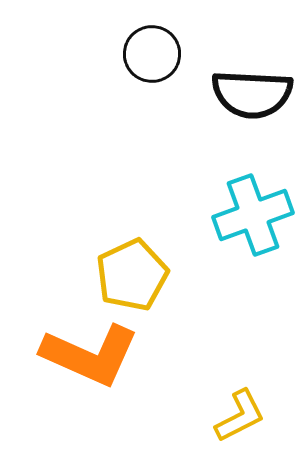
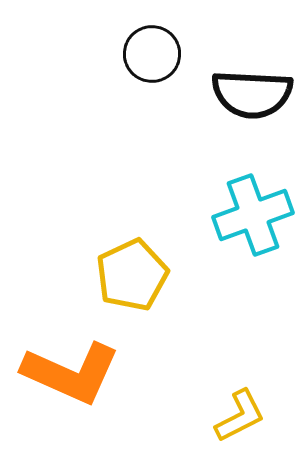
orange L-shape: moved 19 px left, 18 px down
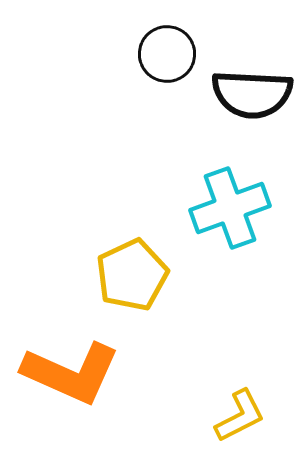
black circle: moved 15 px right
cyan cross: moved 23 px left, 7 px up
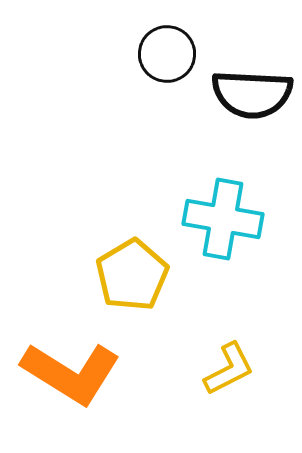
cyan cross: moved 7 px left, 11 px down; rotated 30 degrees clockwise
yellow pentagon: rotated 6 degrees counterclockwise
orange L-shape: rotated 8 degrees clockwise
yellow L-shape: moved 11 px left, 47 px up
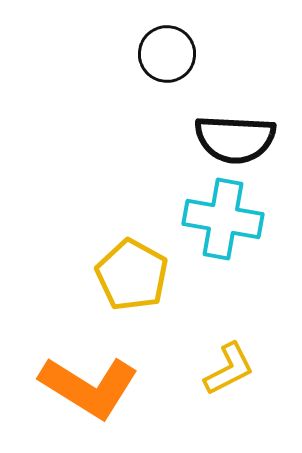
black semicircle: moved 17 px left, 45 px down
yellow pentagon: rotated 12 degrees counterclockwise
orange L-shape: moved 18 px right, 14 px down
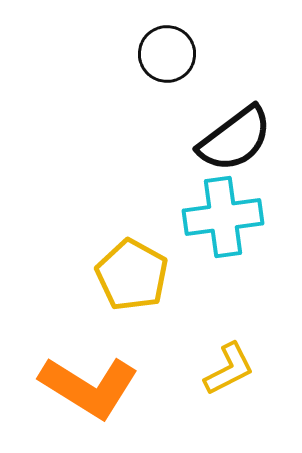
black semicircle: rotated 40 degrees counterclockwise
cyan cross: moved 2 px up; rotated 18 degrees counterclockwise
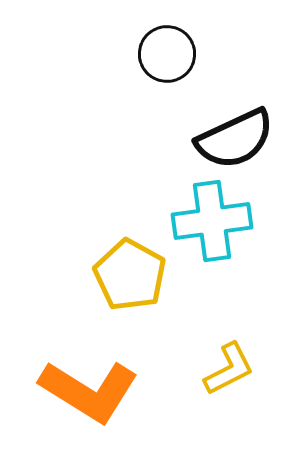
black semicircle: rotated 12 degrees clockwise
cyan cross: moved 11 px left, 4 px down
yellow pentagon: moved 2 px left
orange L-shape: moved 4 px down
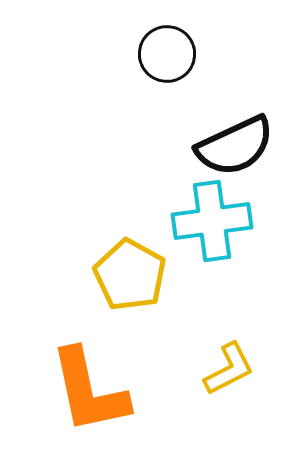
black semicircle: moved 7 px down
orange L-shape: rotated 46 degrees clockwise
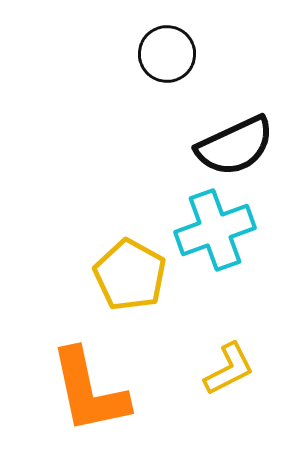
cyan cross: moved 3 px right, 9 px down; rotated 12 degrees counterclockwise
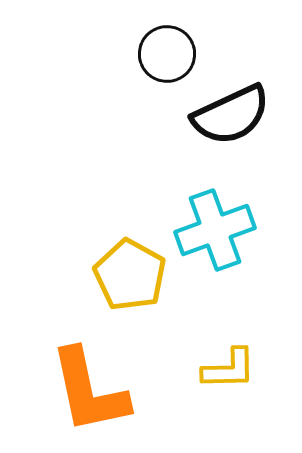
black semicircle: moved 4 px left, 31 px up
yellow L-shape: rotated 26 degrees clockwise
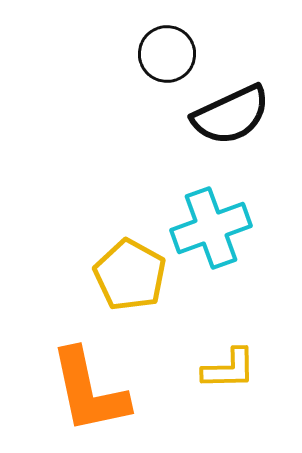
cyan cross: moved 4 px left, 2 px up
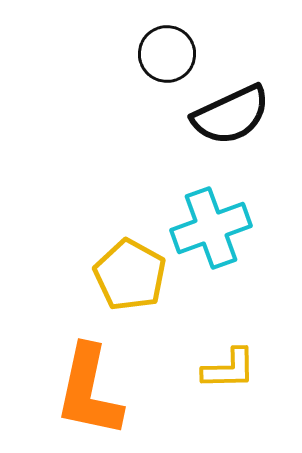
orange L-shape: rotated 24 degrees clockwise
